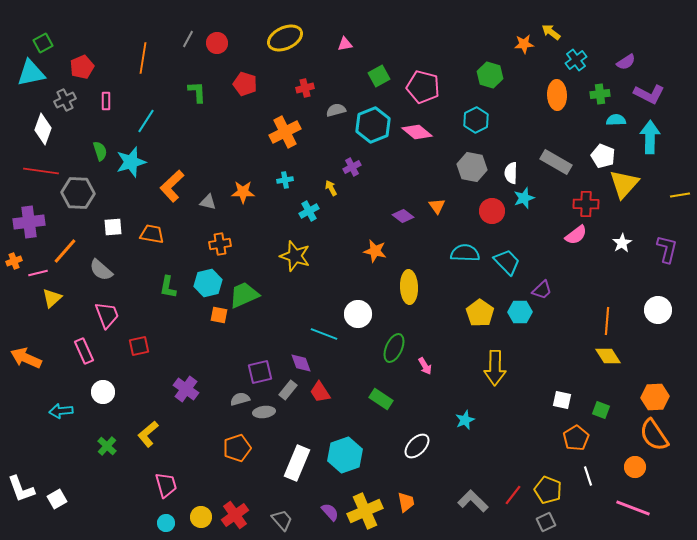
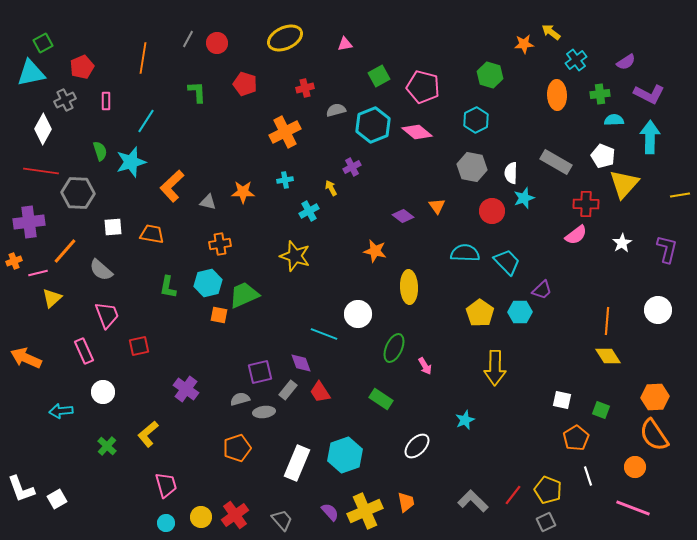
cyan semicircle at (616, 120): moved 2 px left
white diamond at (43, 129): rotated 8 degrees clockwise
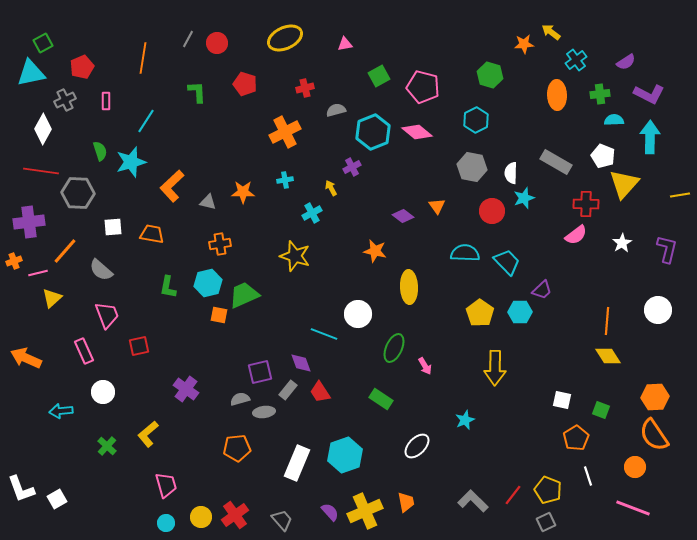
cyan hexagon at (373, 125): moved 7 px down
cyan cross at (309, 211): moved 3 px right, 2 px down
orange pentagon at (237, 448): rotated 12 degrees clockwise
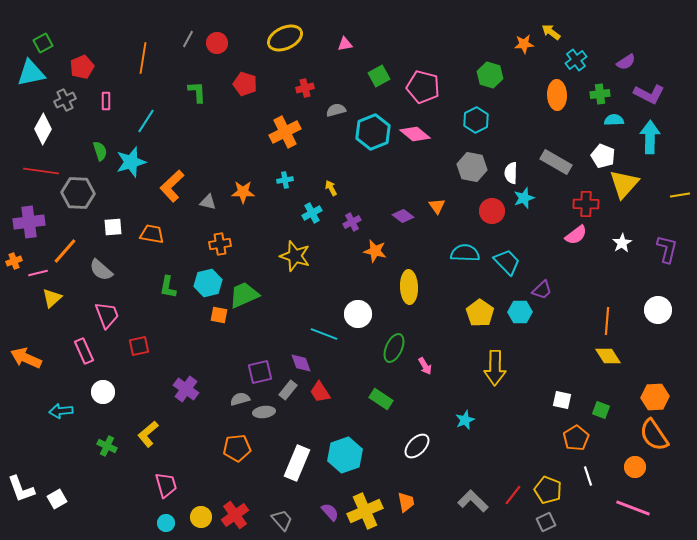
pink diamond at (417, 132): moved 2 px left, 2 px down
purple cross at (352, 167): moved 55 px down
green cross at (107, 446): rotated 18 degrees counterclockwise
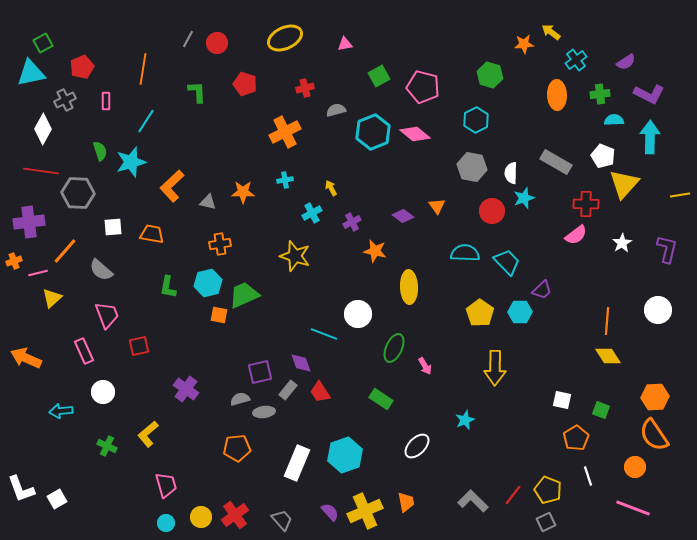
orange line at (143, 58): moved 11 px down
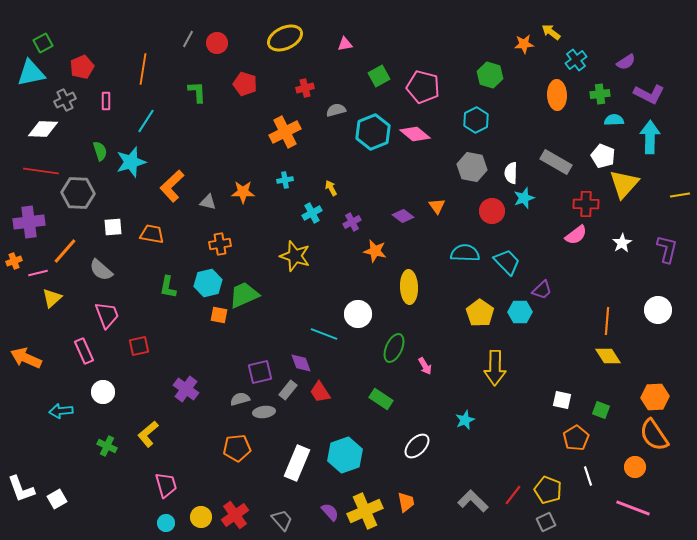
white diamond at (43, 129): rotated 64 degrees clockwise
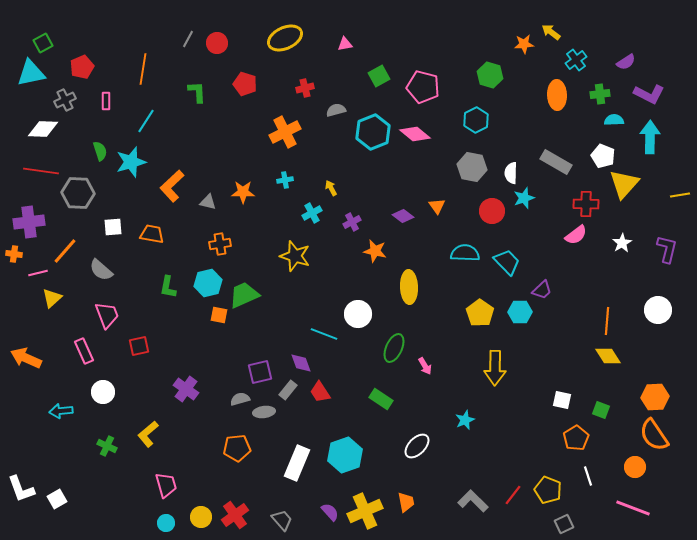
orange cross at (14, 261): moved 7 px up; rotated 28 degrees clockwise
gray square at (546, 522): moved 18 px right, 2 px down
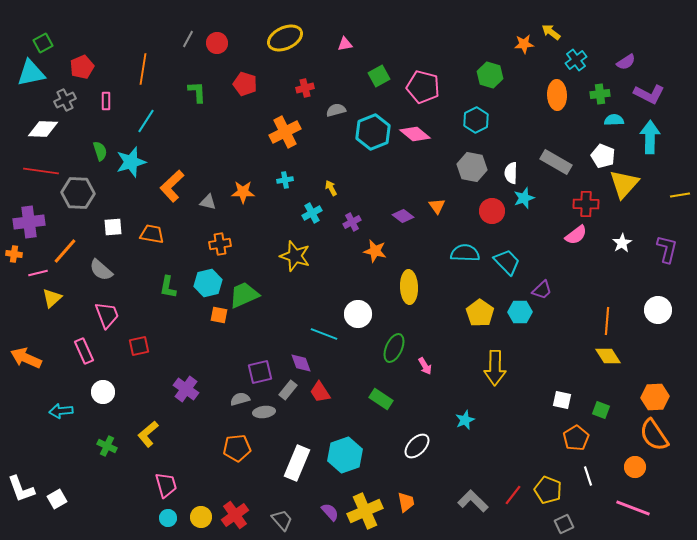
cyan circle at (166, 523): moved 2 px right, 5 px up
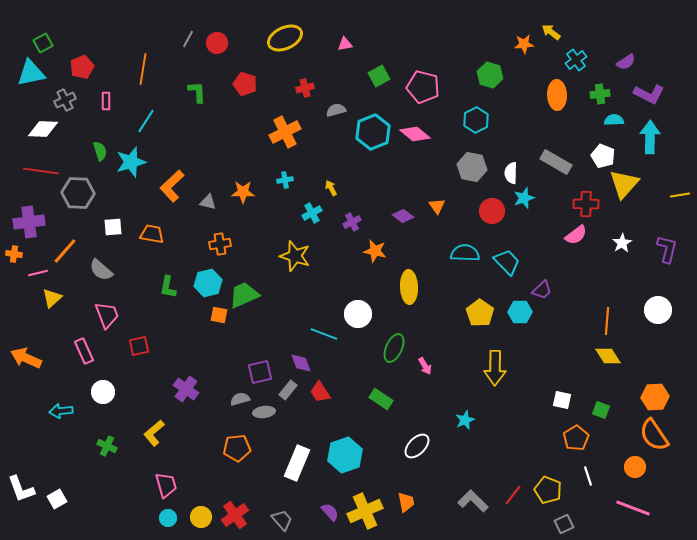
yellow L-shape at (148, 434): moved 6 px right, 1 px up
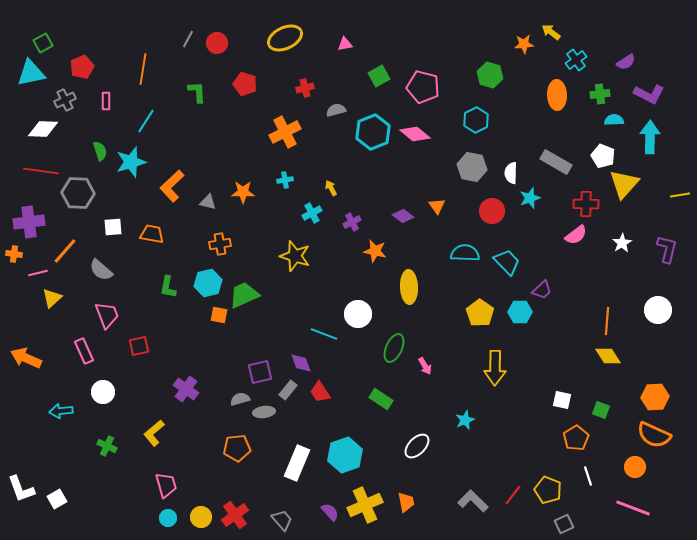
cyan star at (524, 198): moved 6 px right
orange semicircle at (654, 435): rotated 32 degrees counterclockwise
yellow cross at (365, 511): moved 6 px up
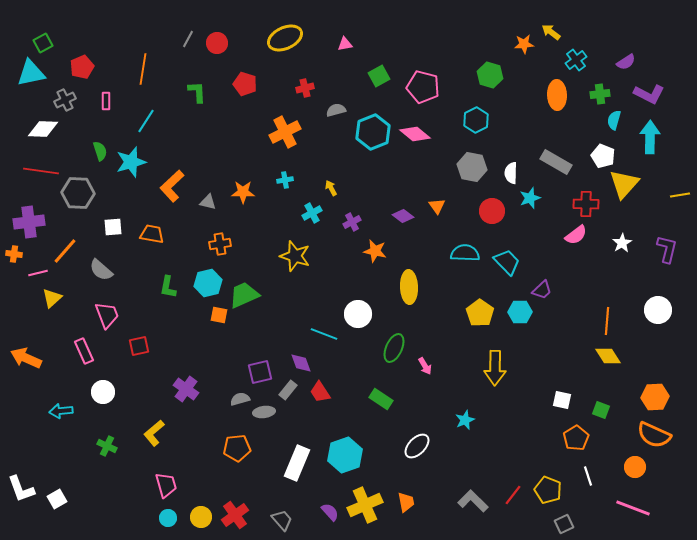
cyan semicircle at (614, 120): rotated 72 degrees counterclockwise
